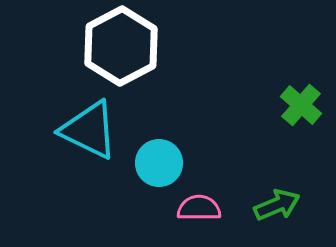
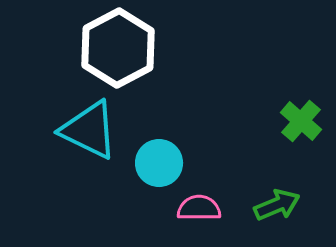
white hexagon: moved 3 px left, 2 px down
green cross: moved 16 px down
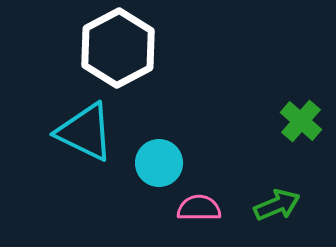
cyan triangle: moved 4 px left, 2 px down
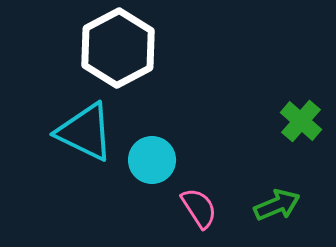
cyan circle: moved 7 px left, 3 px up
pink semicircle: rotated 57 degrees clockwise
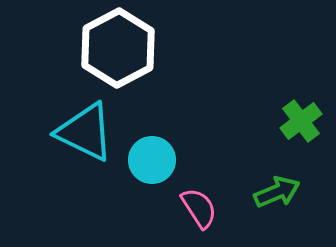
green cross: rotated 12 degrees clockwise
green arrow: moved 13 px up
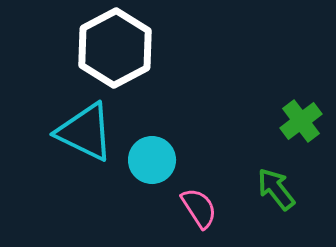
white hexagon: moved 3 px left
green arrow: moved 1 px left, 3 px up; rotated 105 degrees counterclockwise
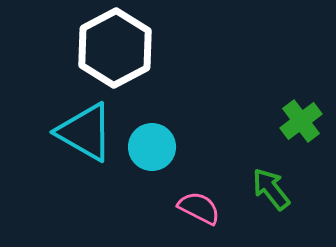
cyan triangle: rotated 4 degrees clockwise
cyan circle: moved 13 px up
green arrow: moved 5 px left
pink semicircle: rotated 30 degrees counterclockwise
